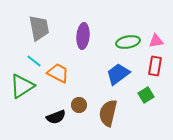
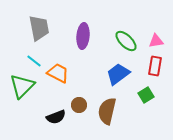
green ellipse: moved 2 px left, 1 px up; rotated 55 degrees clockwise
green triangle: rotated 12 degrees counterclockwise
brown semicircle: moved 1 px left, 2 px up
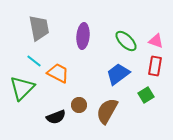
pink triangle: rotated 28 degrees clockwise
green triangle: moved 2 px down
brown semicircle: rotated 16 degrees clockwise
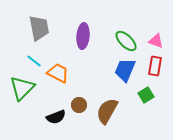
blue trapezoid: moved 7 px right, 4 px up; rotated 30 degrees counterclockwise
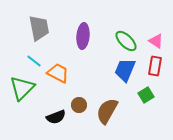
pink triangle: rotated 14 degrees clockwise
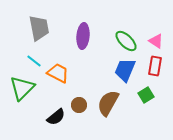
brown semicircle: moved 1 px right, 8 px up
black semicircle: rotated 18 degrees counterclockwise
